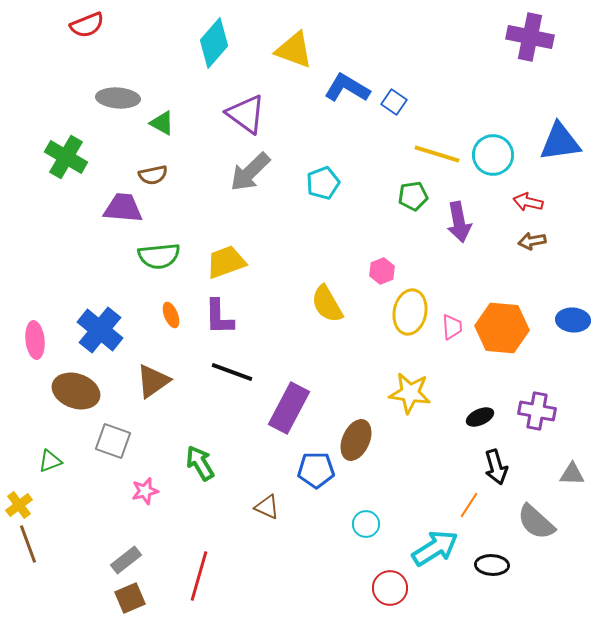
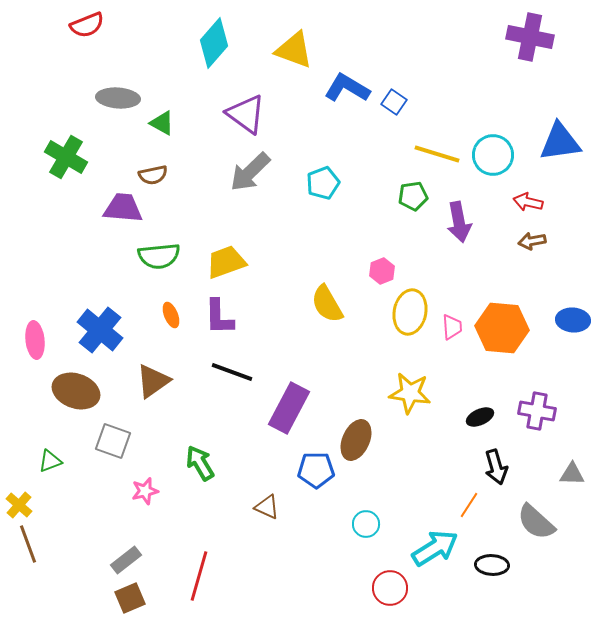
yellow cross at (19, 505): rotated 12 degrees counterclockwise
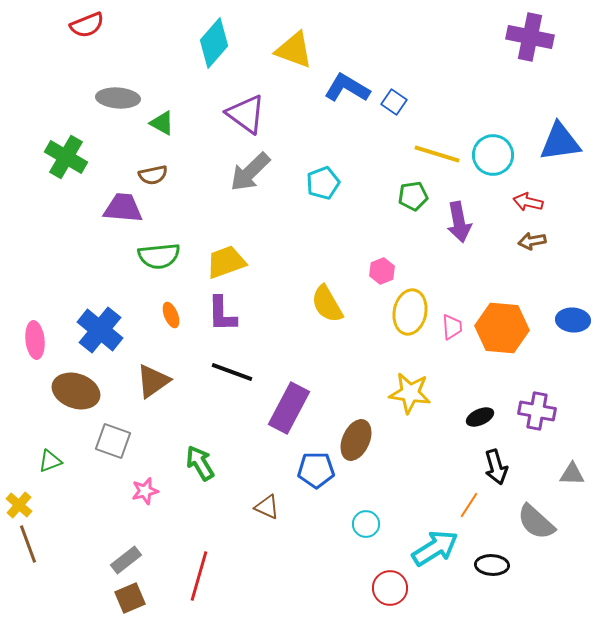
purple L-shape at (219, 317): moved 3 px right, 3 px up
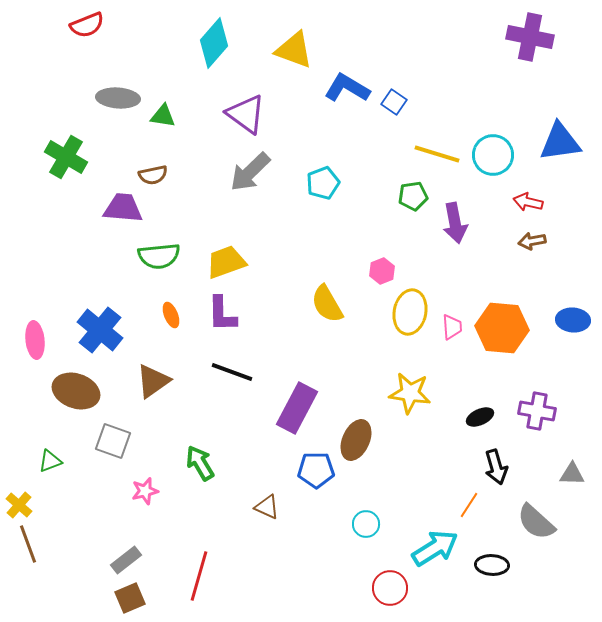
green triangle at (162, 123): moved 1 px right, 7 px up; rotated 20 degrees counterclockwise
purple arrow at (459, 222): moved 4 px left, 1 px down
purple rectangle at (289, 408): moved 8 px right
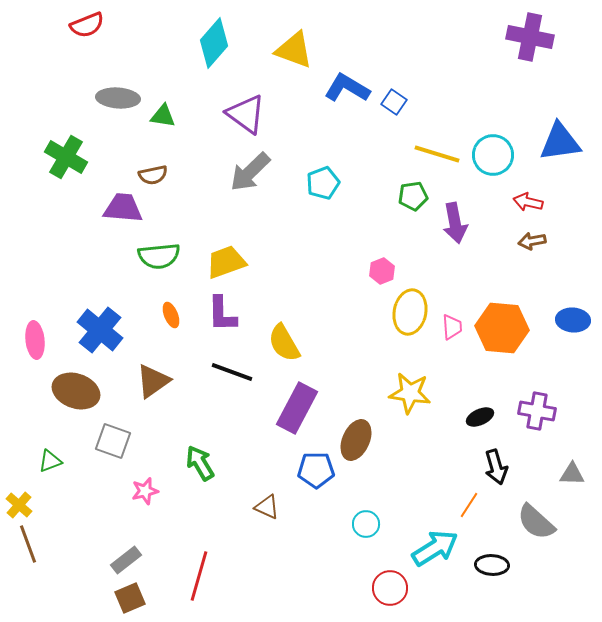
yellow semicircle at (327, 304): moved 43 px left, 39 px down
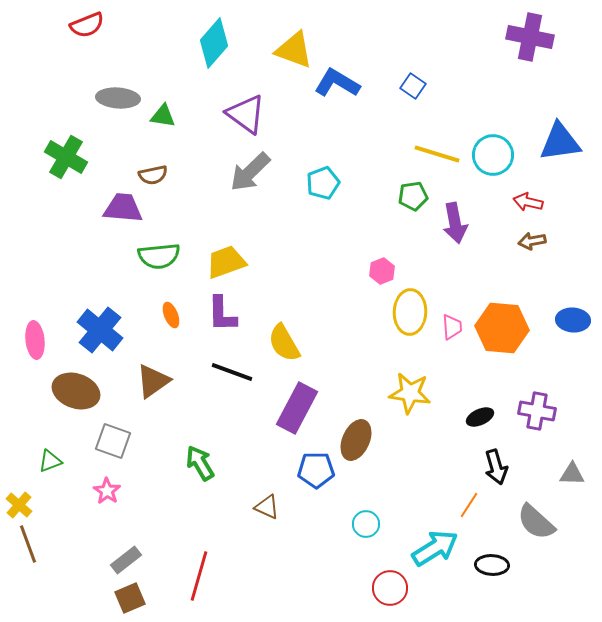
blue L-shape at (347, 88): moved 10 px left, 5 px up
blue square at (394, 102): moved 19 px right, 16 px up
yellow ellipse at (410, 312): rotated 9 degrees counterclockwise
pink star at (145, 491): moved 38 px left; rotated 24 degrees counterclockwise
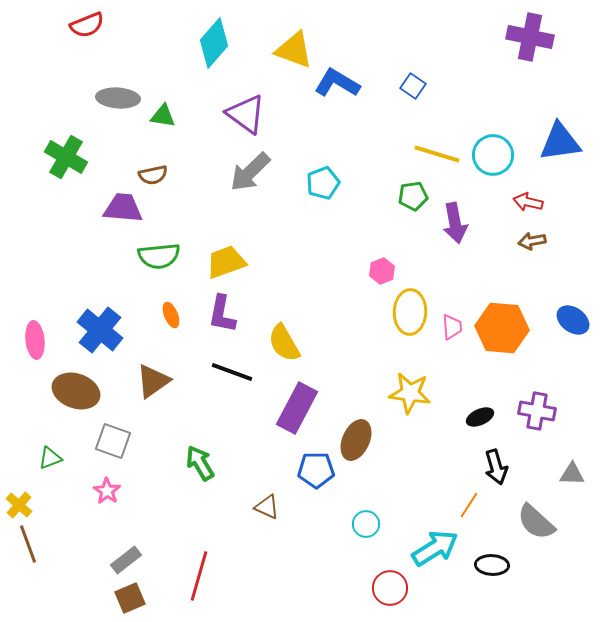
purple L-shape at (222, 314): rotated 12 degrees clockwise
blue ellipse at (573, 320): rotated 32 degrees clockwise
green triangle at (50, 461): moved 3 px up
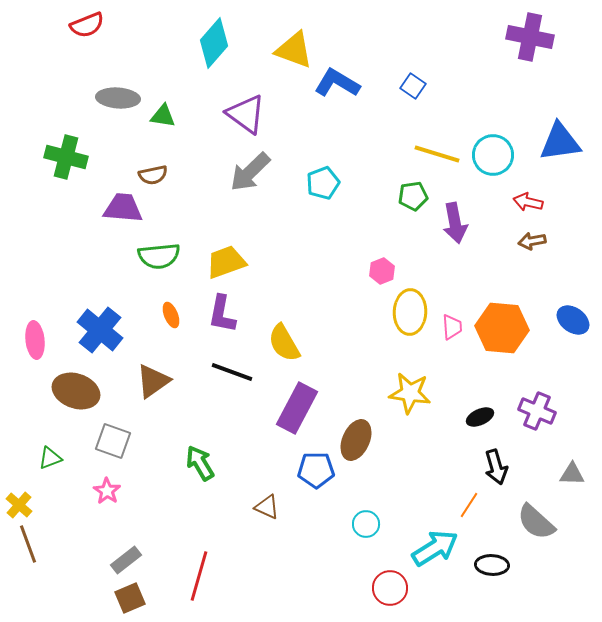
green cross at (66, 157): rotated 15 degrees counterclockwise
purple cross at (537, 411): rotated 12 degrees clockwise
